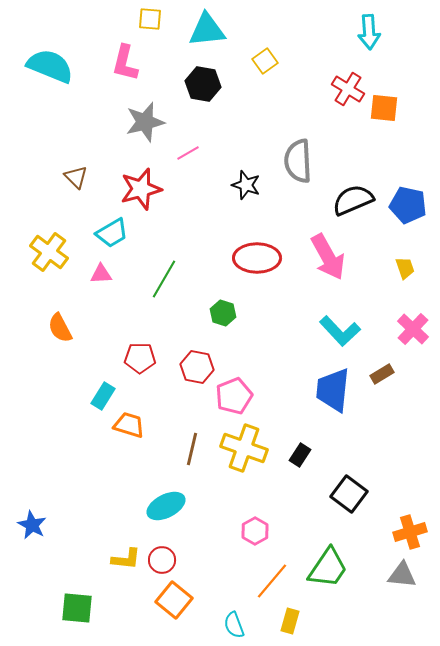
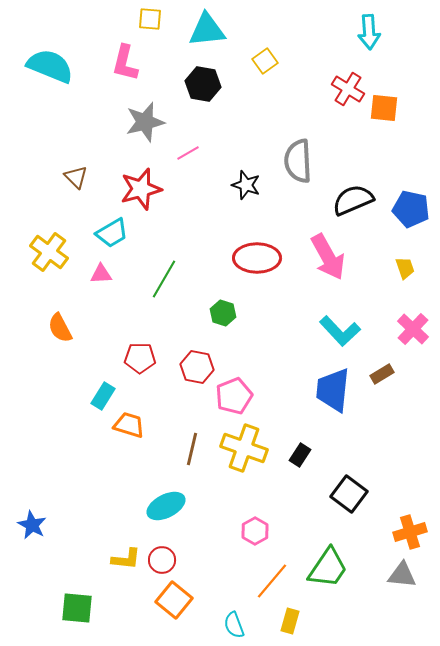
blue pentagon at (408, 205): moved 3 px right, 4 px down
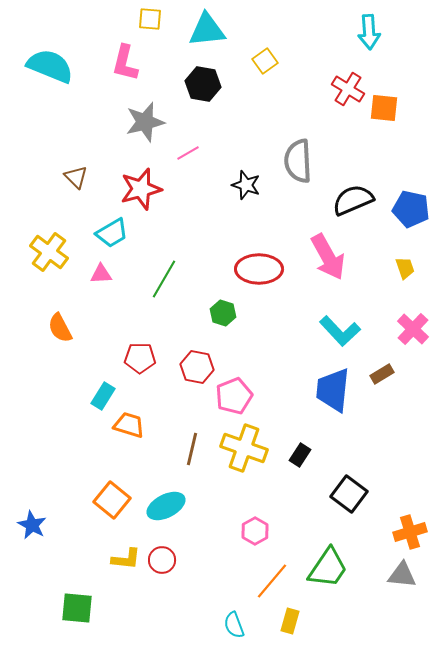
red ellipse at (257, 258): moved 2 px right, 11 px down
orange square at (174, 600): moved 62 px left, 100 px up
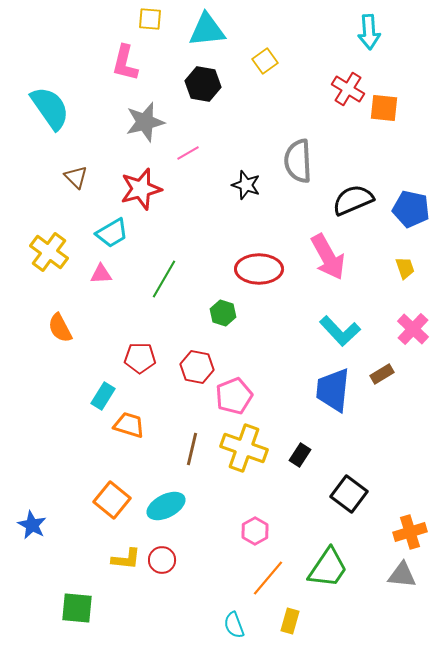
cyan semicircle at (50, 66): moved 42 px down; rotated 33 degrees clockwise
orange line at (272, 581): moved 4 px left, 3 px up
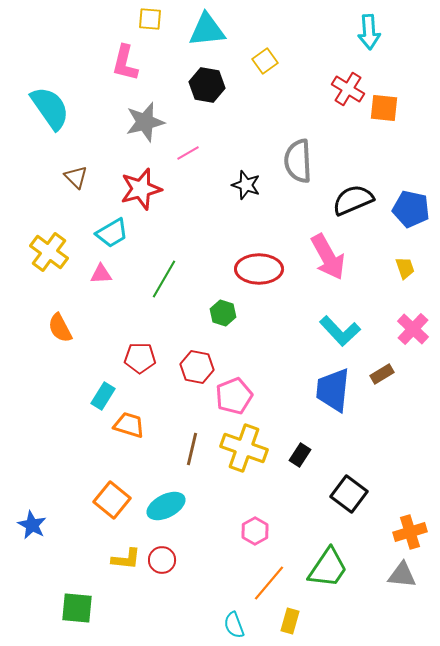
black hexagon at (203, 84): moved 4 px right, 1 px down
orange line at (268, 578): moved 1 px right, 5 px down
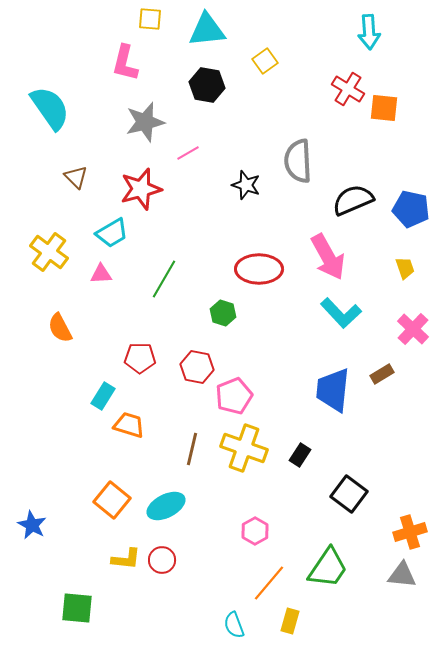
cyan L-shape at (340, 331): moved 1 px right, 18 px up
